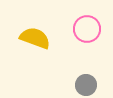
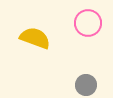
pink circle: moved 1 px right, 6 px up
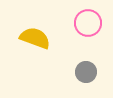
gray circle: moved 13 px up
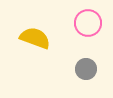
gray circle: moved 3 px up
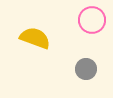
pink circle: moved 4 px right, 3 px up
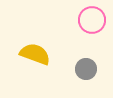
yellow semicircle: moved 16 px down
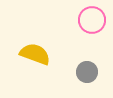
gray circle: moved 1 px right, 3 px down
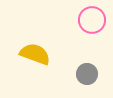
gray circle: moved 2 px down
